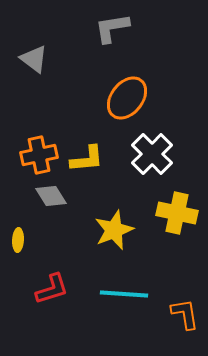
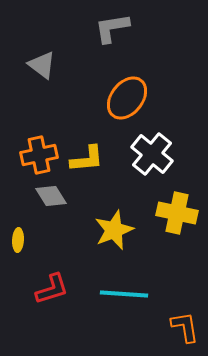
gray triangle: moved 8 px right, 6 px down
white cross: rotated 6 degrees counterclockwise
orange L-shape: moved 13 px down
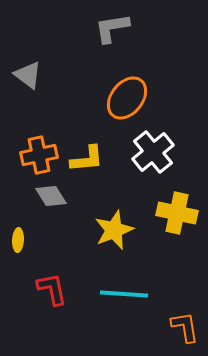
gray triangle: moved 14 px left, 10 px down
white cross: moved 1 px right, 2 px up; rotated 12 degrees clockwise
red L-shape: rotated 84 degrees counterclockwise
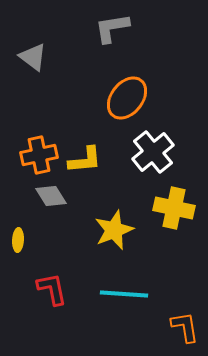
gray triangle: moved 5 px right, 18 px up
yellow L-shape: moved 2 px left, 1 px down
yellow cross: moved 3 px left, 5 px up
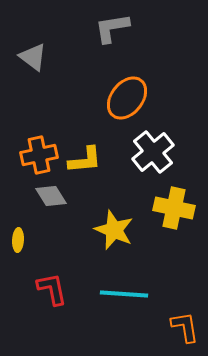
yellow star: rotated 27 degrees counterclockwise
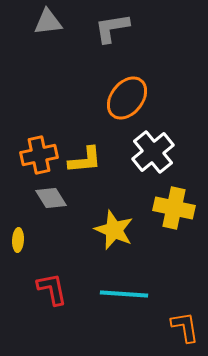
gray triangle: moved 15 px right, 35 px up; rotated 44 degrees counterclockwise
gray diamond: moved 2 px down
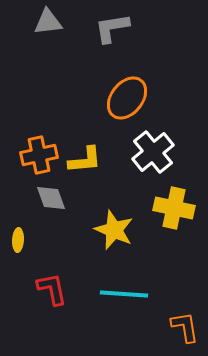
gray diamond: rotated 12 degrees clockwise
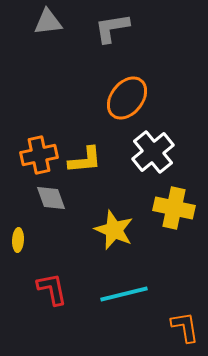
cyan line: rotated 18 degrees counterclockwise
